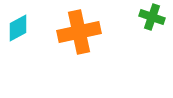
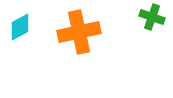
cyan diamond: moved 2 px right, 1 px up
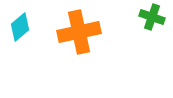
cyan diamond: rotated 12 degrees counterclockwise
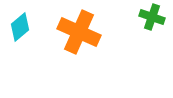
orange cross: rotated 36 degrees clockwise
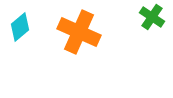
green cross: rotated 15 degrees clockwise
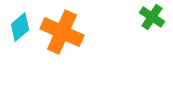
orange cross: moved 17 px left
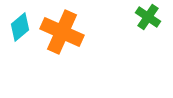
green cross: moved 4 px left
